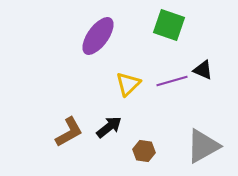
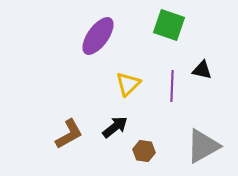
black triangle: moved 1 px left; rotated 10 degrees counterclockwise
purple line: moved 5 px down; rotated 72 degrees counterclockwise
black arrow: moved 6 px right
brown L-shape: moved 2 px down
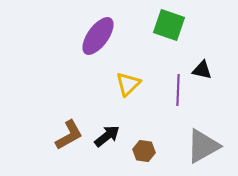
purple line: moved 6 px right, 4 px down
black arrow: moved 8 px left, 9 px down
brown L-shape: moved 1 px down
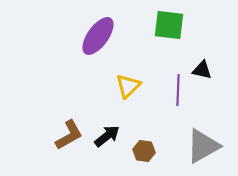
green square: rotated 12 degrees counterclockwise
yellow triangle: moved 2 px down
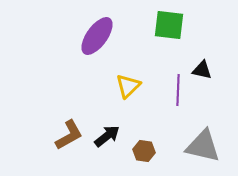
purple ellipse: moved 1 px left
gray triangle: rotated 42 degrees clockwise
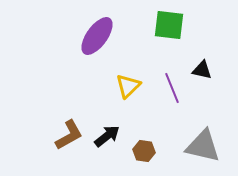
purple line: moved 6 px left, 2 px up; rotated 24 degrees counterclockwise
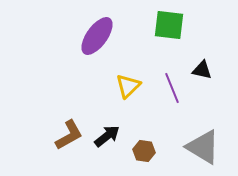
gray triangle: moved 1 px down; rotated 18 degrees clockwise
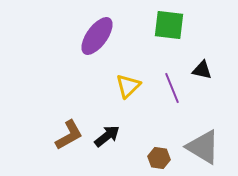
brown hexagon: moved 15 px right, 7 px down
